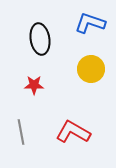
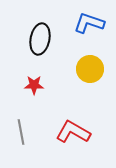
blue L-shape: moved 1 px left
black ellipse: rotated 20 degrees clockwise
yellow circle: moved 1 px left
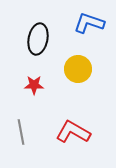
black ellipse: moved 2 px left
yellow circle: moved 12 px left
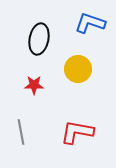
blue L-shape: moved 1 px right
black ellipse: moved 1 px right
red L-shape: moved 4 px right; rotated 20 degrees counterclockwise
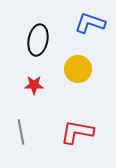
black ellipse: moved 1 px left, 1 px down
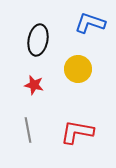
red star: rotated 12 degrees clockwise
gray line: moved 7 px right, 2 px up
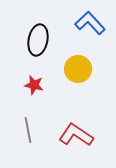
blue L-shape: rotated 28 degrees clockwise
red L-shape: moved 1 px left, 3 px down; rotated 24 degrees clockwise
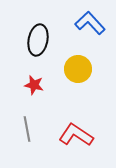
gray line: moved 1 px left, 1 px up
